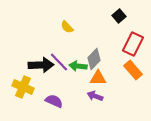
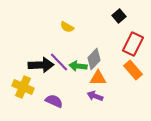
yellow semicircle: rotated 16 degrees counterclockwise
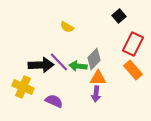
purple arrow: moved 1 px right, 2 px up; rotated 105 degrees counterclockwise
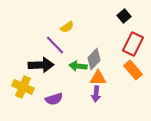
black square: moved 5 px right
yellow semicircle: rotated 64 degrees counterclockwise
purple line: moved 4 px left, 17 px up
purple semicircle: moved 2 px up; rotated 138 degrees clockwise
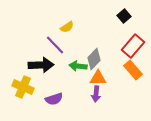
red rectangle: moved 2 px down; rotated 15 degrees clockwise
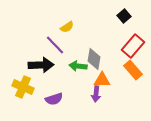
gray diamond: rotated 35 degrees counterclockwise
orange triangle: moved 4 px right, 2 px down
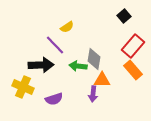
purple arrow: moved 3 px left
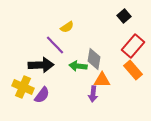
purple semicircle: moved 12 px left, 4 px up; rotated 36 degrees counterclockwise
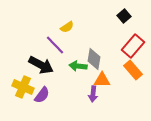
black arrow: rotated 30 degrees clockwise
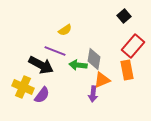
yellow semicircle: moved 2 px left, 3 px down
purple line: moved 6 px down; rotated 25 degrees counterclockwise
green arrow: moved 1 px up
orange rectangle: moved 6 px left; rotated 30 degrees clockwise
orange triangle: rotated 24 degrees counterclockwise
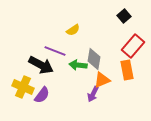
yellow semicircle: moved 8 px right
purple arrow: rotated 21 degrees clockwise
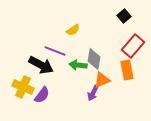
purple arrow: moved 1 px up
